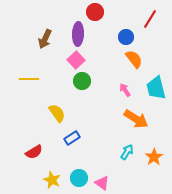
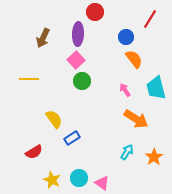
brown arrow: moved 2 px left, 1 px up
yellow semicircle: moved 3 px left, 6 px down
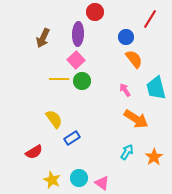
yellow line: moved 30 px right
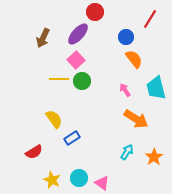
purple ellipse: rotated 40 degrees clockwise
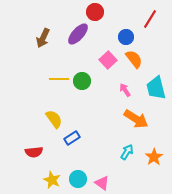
pink square: moved 32 px right
red semicircle: rotated 24 degrees clockwise
cyan circle: moved 1 px left, 1 px down
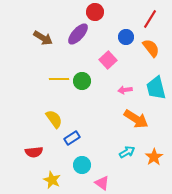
brown arrow: rotated 84 degrees counterclockwise
orange semicircle: moved 17 px right, 11 px up
pink arrow: rotated 64 degrees counterclockwise
cyan arrow: rotated 28 degrees clockwise
cyan circle: moved 4 px right, 14 px up
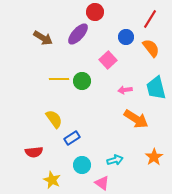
cyan arrow: moved 12 px left, 8 px down; rotated 14 degrees clockwise
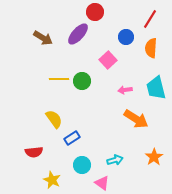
orange semicircle: rotated 138 degrees counterclockwise
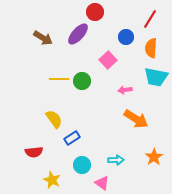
cyan trapezoid: moved 11 px up; rotated 65 degrees counterclockwise
cyan arrow: moved 1 px right; rotated 14 degrees clockwise
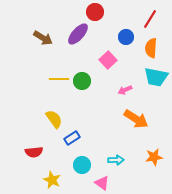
pink arrow: rotated 16 degrees counterclockwise
orange star: rotated 24 degrees clockwise
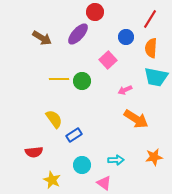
brown arrow: moved 1 px left
blue rectangle: moved 2 px right, 3 px up
pink triangle: moved 2 px right
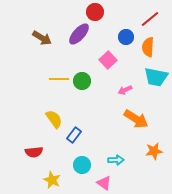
red line: rotated 18 degrees clockwise
purple ellipse: moved 1 px right
orange semicircle: moved 3 px left, 1 px up
blue rectangle: rotated 21 degrees counterclockwise
orange star: moved 6 px up
